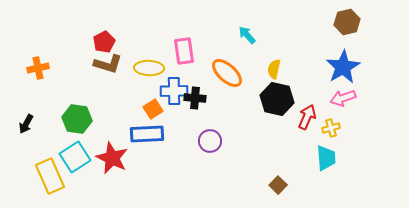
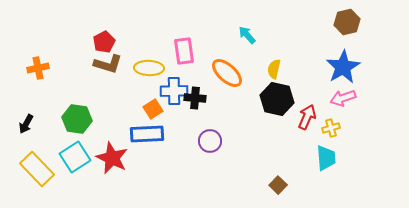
yellow rectangle: moved 13 px left, 7 px up; rotated 20 degrees counterclockwise
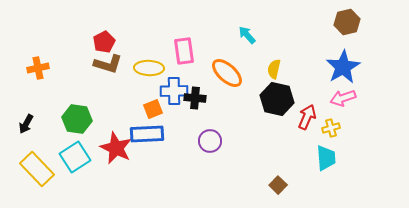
orange square: rotated 12 degrees clockwise
red star: moved 4 px right, 10 px up
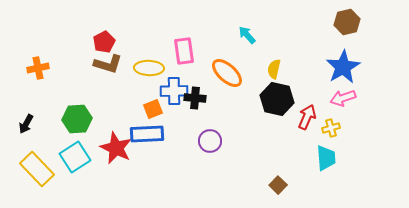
green hexagon: rotated 12 degrees counterclockwise
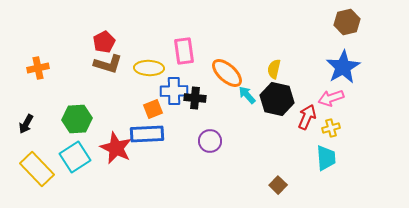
cyan arrow: moved 60 px down
pink arrow: moved 12 px left
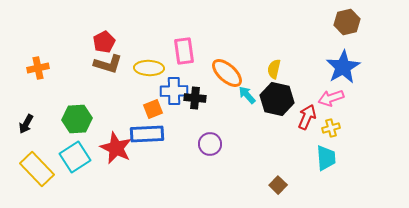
purple circle: moved 3 px down
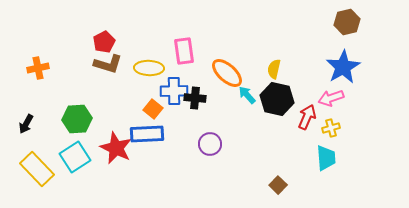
orange square: rotated 30 degrees counterclockwise
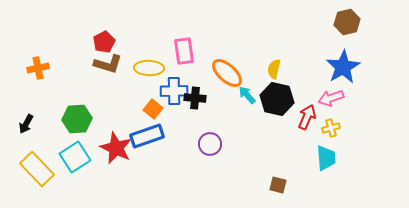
blue rectangle: moved 2 px down; rotated 16 degrees counterclockwise
brown square: rotated 30 degrees counterclockwise
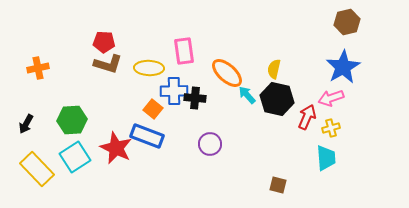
red pentagon: rotated 30 degrees clockwise
green hexagon: moved 5 px left, 1 px down
blue rectangle: rotated 40 degrees clockwise
